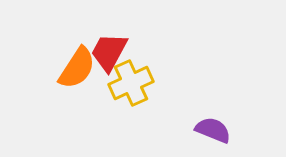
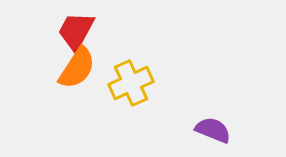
red trapezoid: moved 33 px left, 21 px up
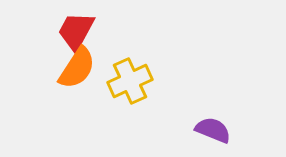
yellow cross: moved 1 px left, 2 px up
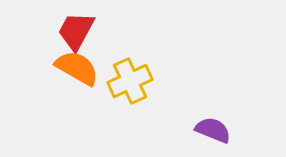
orange semicircle: rotated 93 degrees counterclockwise
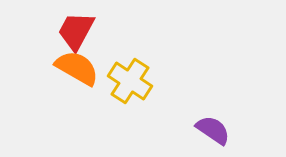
yellow cross: rotated 33 degrees counterclockwise
purple semicircle: rotated 12 degrees clockwise
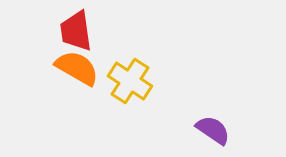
red trapezoid: rotated 36 degrees counterclockwise
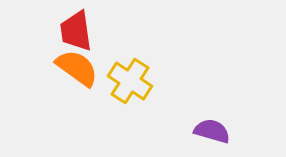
orange semicircle: rotated 6 degrees clockwise
purple semicircle: moved 1 px left, 1 px down; rotated 18 degrees counterclockwise
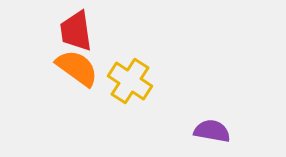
purple semicircle: rotated 6 degrees counterclockwise
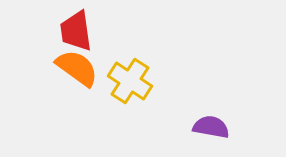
purple semicircle: moved 1 px left, 4 px up
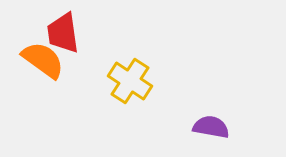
red trapezoid: moved 13 px left, 2 px down
orange semicircle: moved 34 px left, 8 px up
